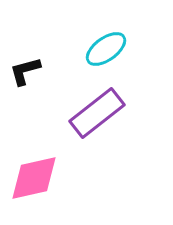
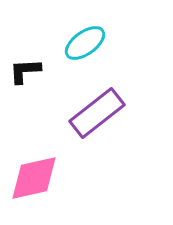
cyan ellipse: moved 21 px left, 6 px up
black L-shape: rotated 12 degrees clockwise
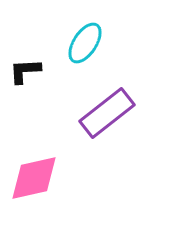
cyan ellipse: rotated 21 degrees counterclockwise
purple rectangle: moved 10 px right
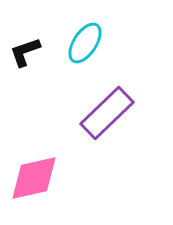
black L-shape: moved 19 px up; rotated 16 degrees counterclockwise
purple rectangle: rotated 6 degrees counterclockwise
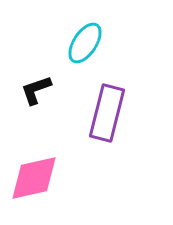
black L-shape: moved 11 px right, 38 px down
purple rectangle: rotated 32 degrees counterclockwise
